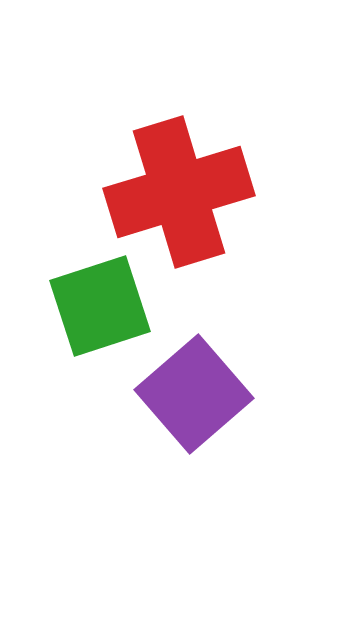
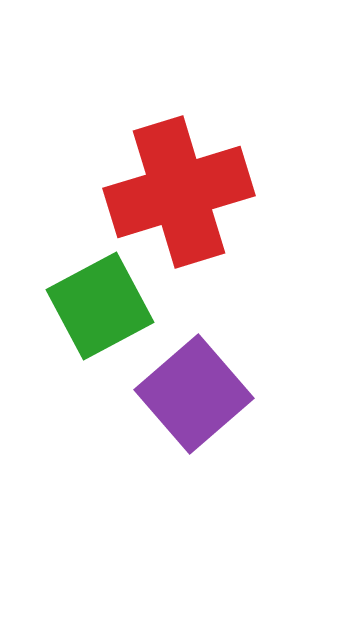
green square: rotated 10 degrees counterclockwise
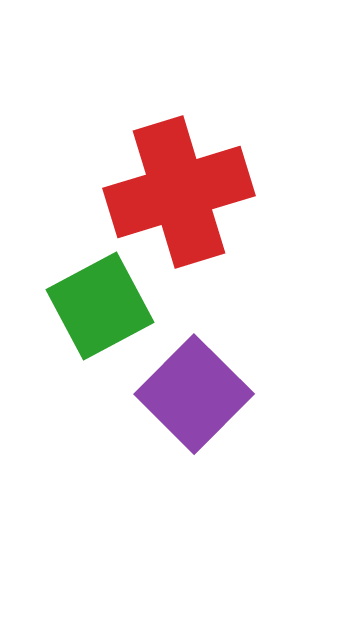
purple square: rotated 4 degrees counterclockwise
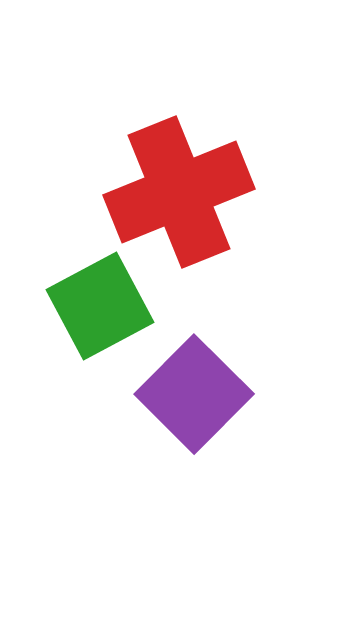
red cross: rotated 5 degrees counterclockwise
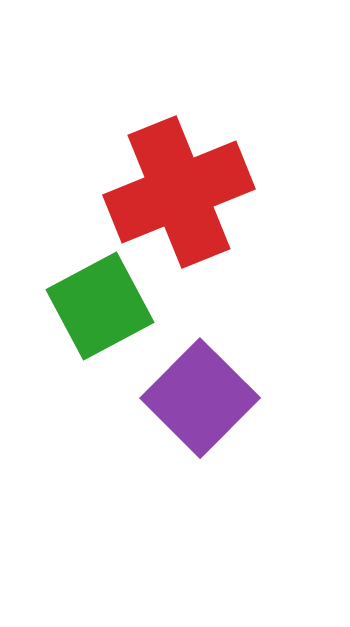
purple square: moved 6 px right, 4 px down
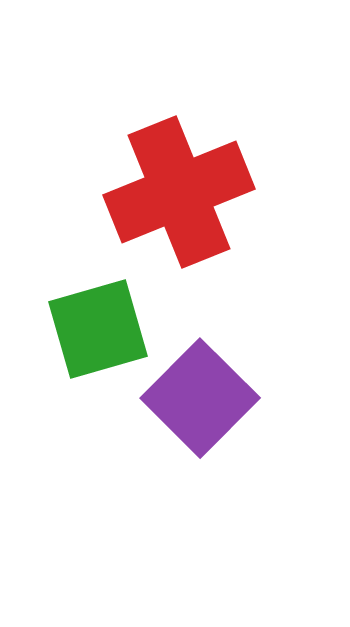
green square: moved 2 px left, 23 px down; rotated 12 degrees clockwise
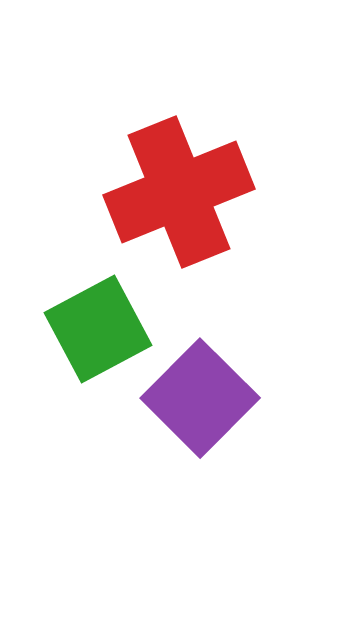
green square: rotated 12 degrees counterclockwise
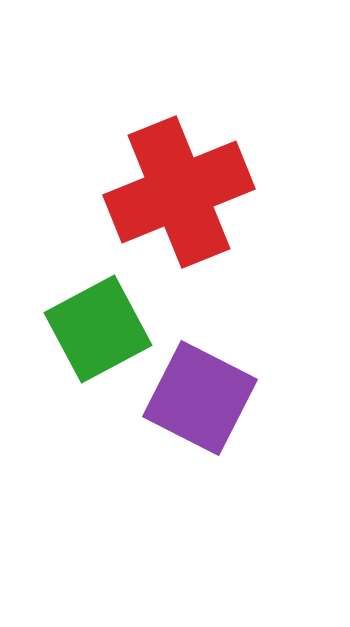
purple square: rotated 18 degrees counterclockwise
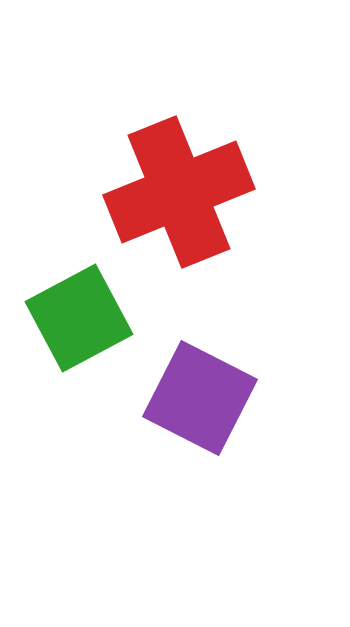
green square: moved 19 px left, 11 px up
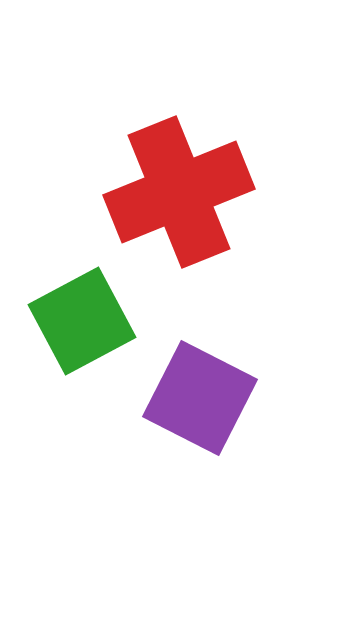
green square: moved 3 px right, 3 px down
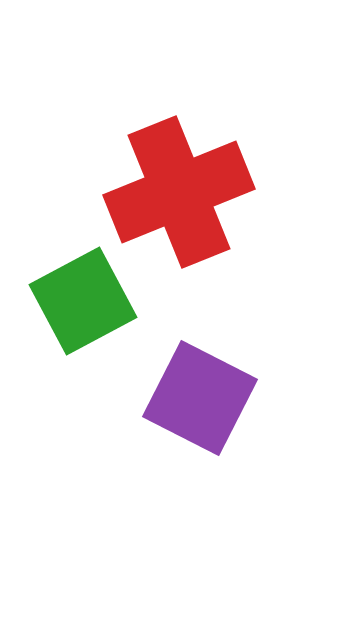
green square: moved 1 px right, 20 px up
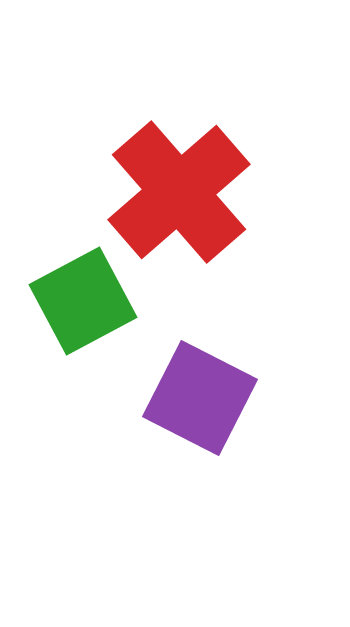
red cross: rotated 19 degrees counterclockwise
